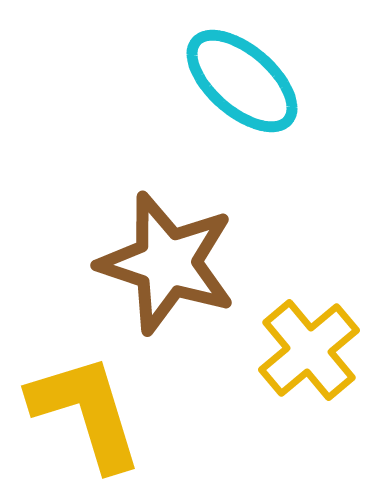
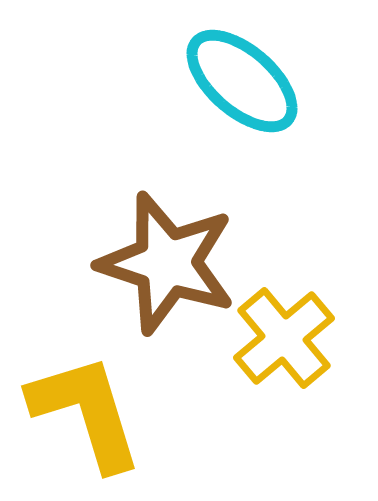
yellow cross: moved 25 px left, 12 px up
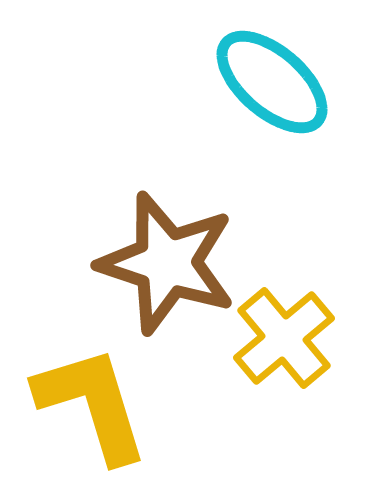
cyan ellipse: moved 30 px right, 1 px down
yellow L-shape: moved 6 px right, 8 px up
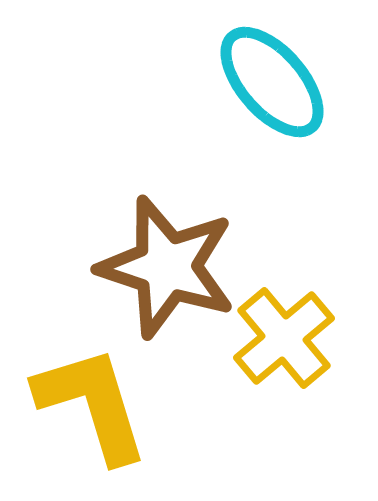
cyan ellipse: rotated 8 degrees clockwise
brown star: moved 4 px down
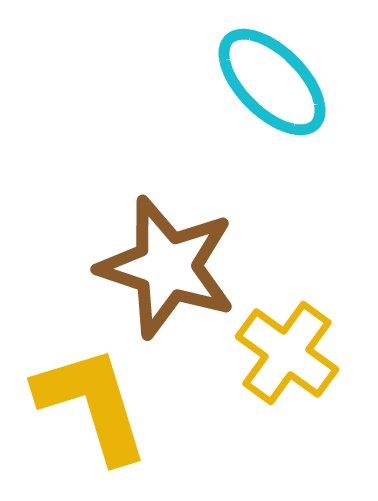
cyan ellipse: rotated 4 degrees counterclockwise
yellow cross: moved 3 px right, 15 px down; rotated 14 degrees counterclockwise
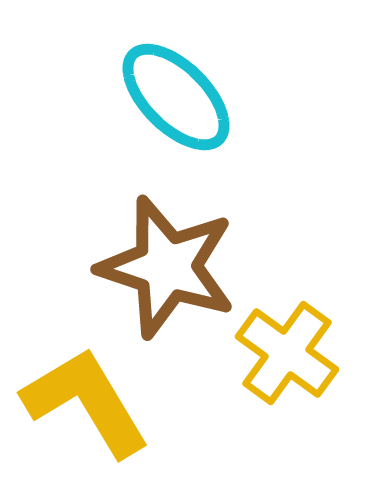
cyan ellipse: moved 96 px left, 15 px down
yellow L-shape: moved 6 px left, 2 px up; rotated 14 degrees counterclockwise
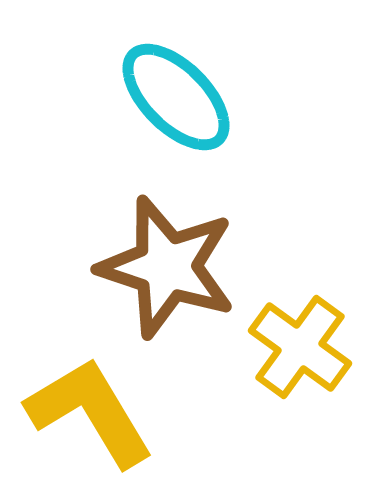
yellow cross: moved 13 px right, 6 px up
yellow L-shape: moved 4 px right, 10 px down
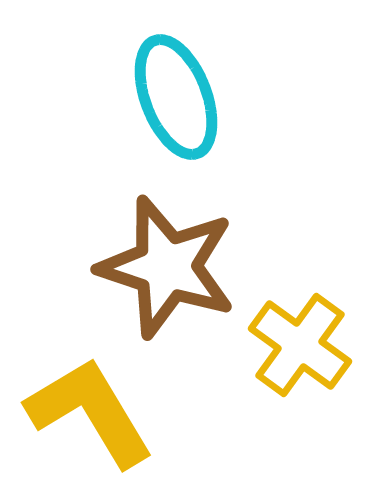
cyan ellipse: rotated 24 degrees clockwise
yellow cross: moved 2 px up
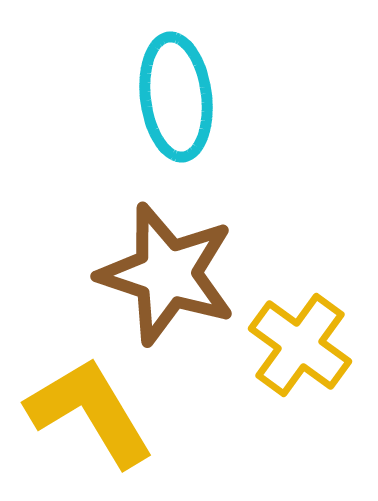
cyan ellipse: rotated 14 degrees clockwise
brown star: moved 7 px down
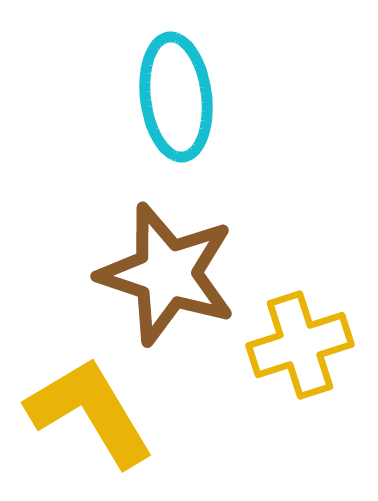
yellow cross: rotated 36 degrees clockwise
